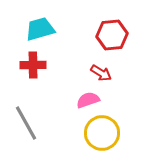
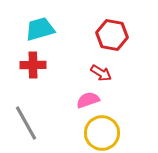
red hexagon: rotated 16 degrees clockwise
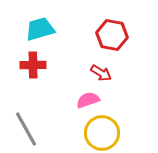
gray line: moved 6 px down
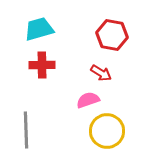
cyan trapezoid: moved 1 px left
red cross: moved 9 px right
gray line: moved 1 px down; rotated 27 degrees clockwise
yellow circle: moved 5 px right, 2 px up
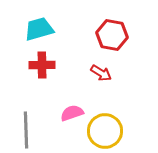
pink semicircle: moved 16 px left, 13 px down
yellow circle: moved 2 px left
